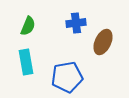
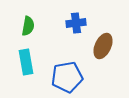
green semicircle: rotated 12 degrees counterclockwise
brown ellipse: moved 4 px down
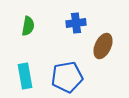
cyan rectangle: moved 1 px left, 14 px down
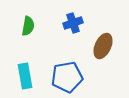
blue cross: moved 3 px left; rotated 12 degrees counterclockwise
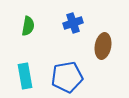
brown ellipse: rotated 15 degrees counterclockwise
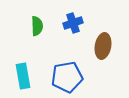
green semicircle: moved 9 px right; rotated 12 degrees counterclockwise
cyan rectangle: moved 2 px left
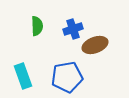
blue cross: moved 6 px down
brown ellipse: moved 8 px left, 1 px up; rotated 60 degrees clockwise
cyan rectangle: rotated 10 degrees counterclockwise
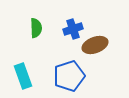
green semicircle: moved 1 px left, 2 px down
blue pentagon: moved 2 px right, 1 px up; rotated 8 degrees counterclockwise
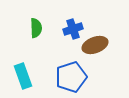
blue pentagon: moved 2 px right, 1 px down
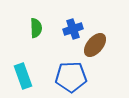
brown ellipse: rotated 30 degrees counterclockwise
blue pentagon: rotated 16 degrees clockwise
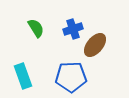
green semicircle: rotated 30 degrees counterclockwise
